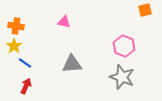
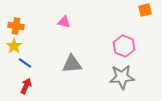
gray star: rotated 25 degrees counterclockwise
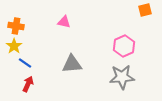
pink hexagon: rotated 15 degrees clockwise
red arrow: moved 2 px right, 2 px up
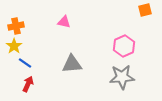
orange cross: rotated 21 degrees counterclockwise
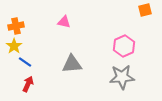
blue line: moved 1 px up
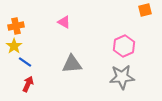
pink triangle: rotated 16 degrees clockwise
